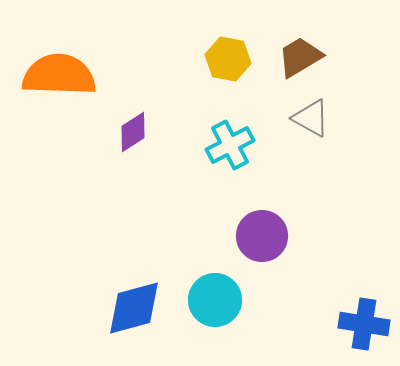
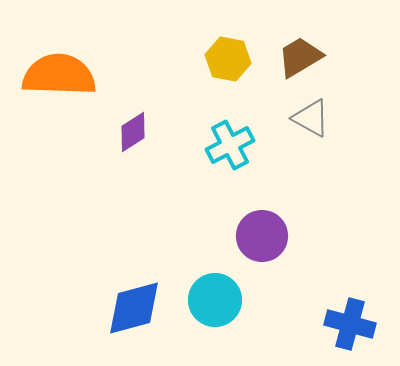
blue cross: moved 14 px left; rotated 6 degrees clockwise
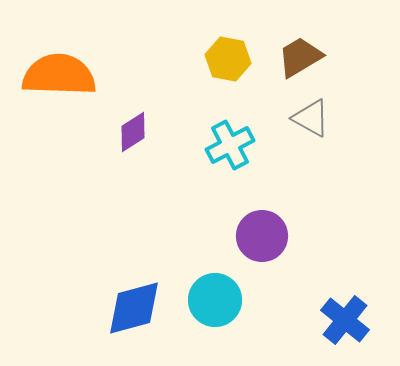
blue cross: moved 5 px left, 4 px up; rotated 24 degrees clockwise
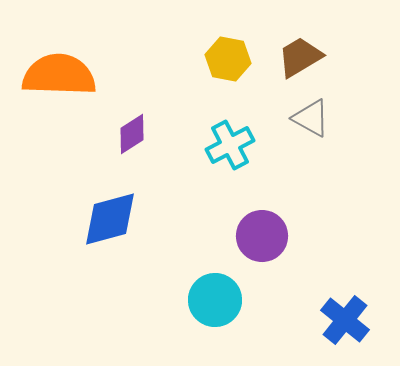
purple diamond: moved 1 px left, 2 px down
blue diamond: moved 24 px left, 89 px up
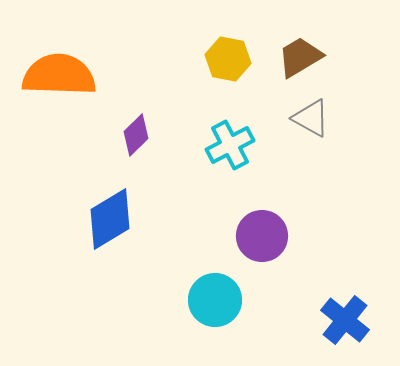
purple diamond: moved 4 px right, 1 px down; rotated 12 degrees counterclockwise
blue diamond: rotated 16 degrees counterclockwise
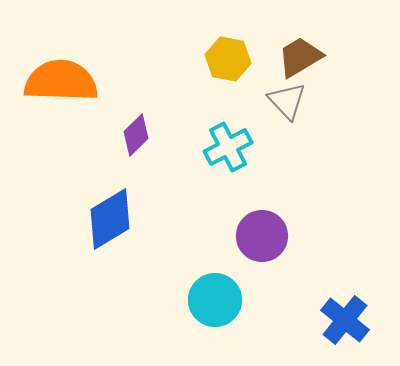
orange semicircle: moved 2 px right, 6 px down
gray triangle: moved 24 px left, 17 px up; rotated 18 degrees clockwise
cyan cross: moved 2 px left, 2 px down
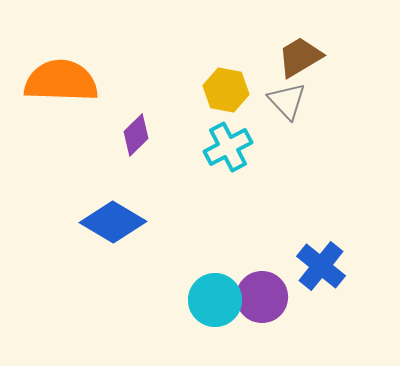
yellow hexagon: moved 2 px left, 31 px down
blue diamond: moved 3 px right, 3 px down; rotated 62 degrees clockwise
purple circle: moved 61 px down
blue cross: moved 24 px left, 54 px up
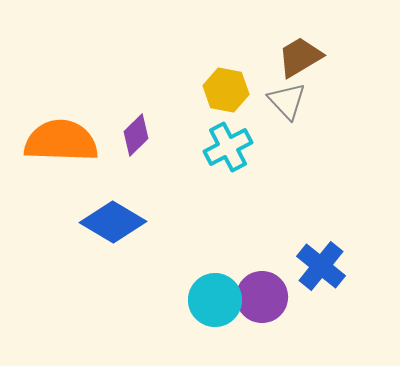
orange semicircle: moved 60 px down
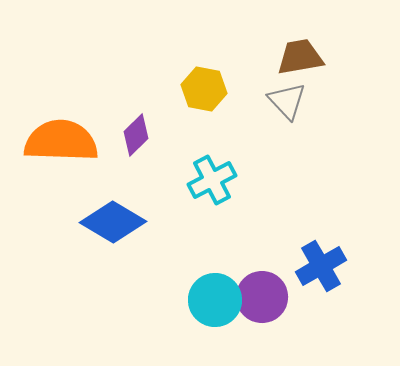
brown trapezoid: rotated 21 degrees clockwise
yellow hexagon: moved 22 px left, 1 px up
cyan cross: moved 16 px left, 33 px down
blue cross: rotated 21 degrees clockwise
